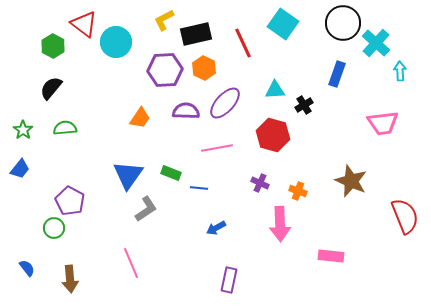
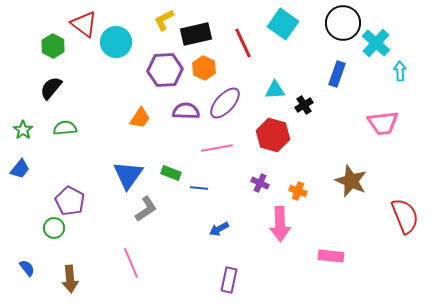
blue arrow at (216, 228): moved 3 px right, 1 px down
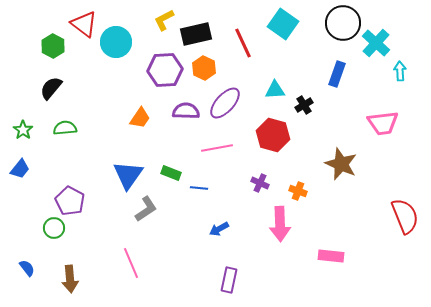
brown star at (351, 181): moved 10 px left, 17 px up
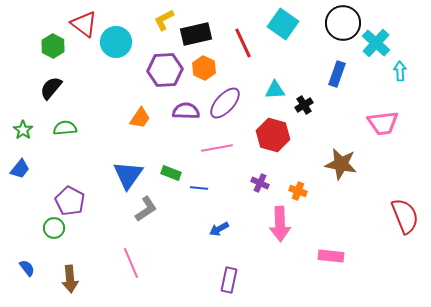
brown star at (341, 164): rotated 12 degrees counterclockwise
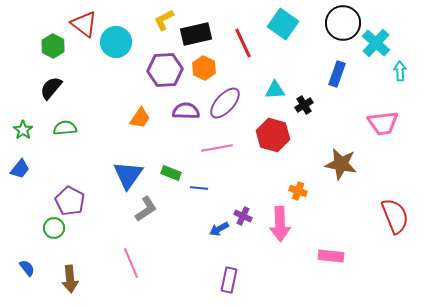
purple cross at (260, 183): moved 17 px left, 33 px down
red semicircle at (405, 216): moved 10 px left
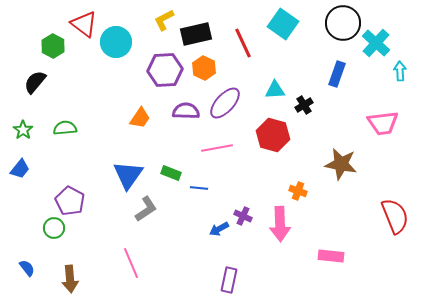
black semicircle at (51, 88): moved 16 px left, 6 px up
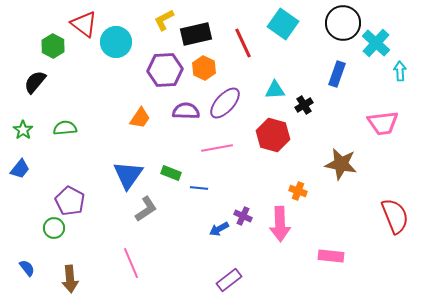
purple rectangle at (229, 280): rotated 40 degrees clockwise
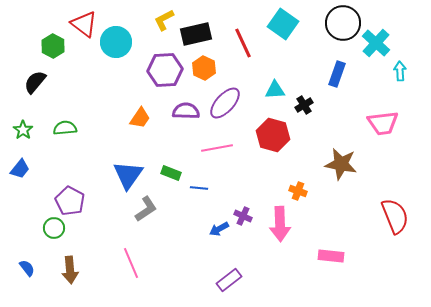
brown arrow at (70, 279): moved 9 px up
